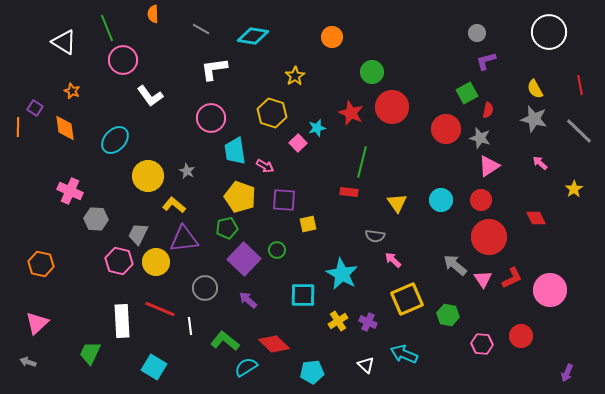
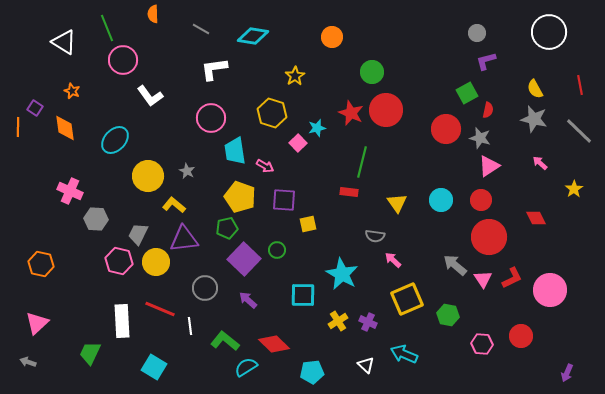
red circle at (392, 107): moved 6 px left, 3 px down
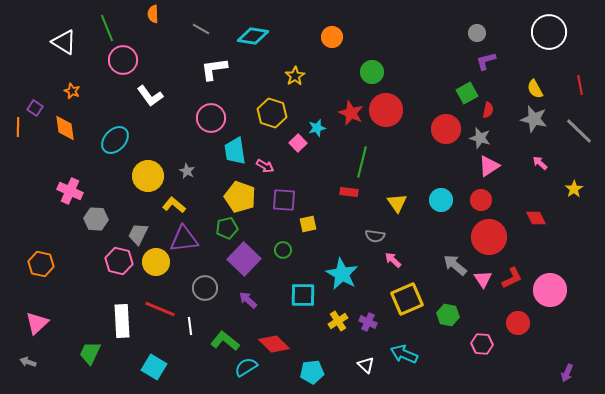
green circle at (277, 250): moved 6 px right
red circle at (521, 336): moved 3 px left, 13 px up
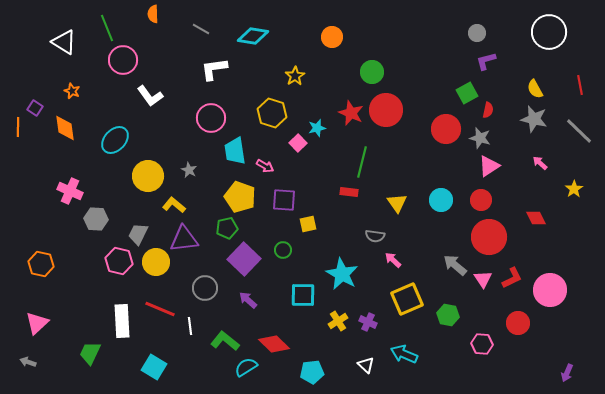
gray star at (187, 171): moved 2 px right, 1 px up
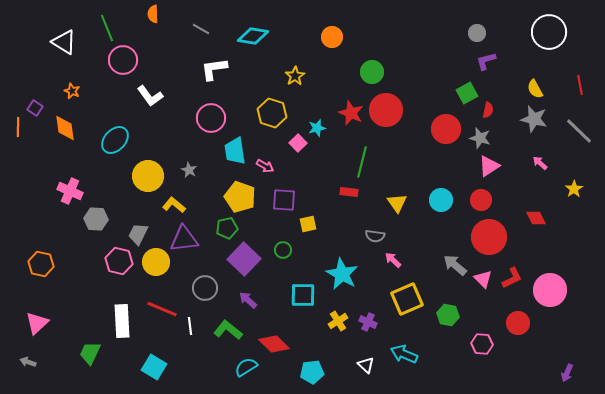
pink triangle at (483, 279): rotated 12 degrees counterclockwise
red line at (160, 309): moved 2 px right
green L-shape at (225, 341): moved 3 px right, 11 px up
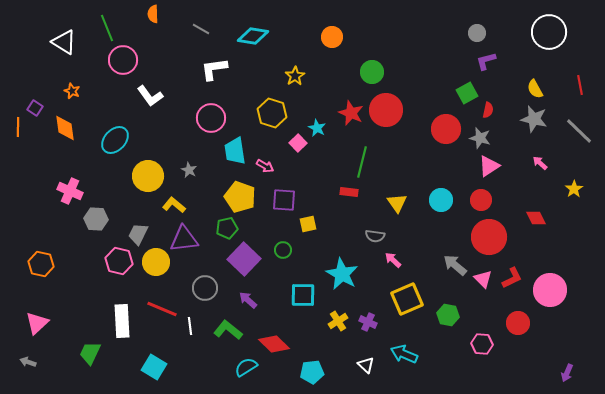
cyan star at (317, 128): rotated 30 degrees counterclockwise
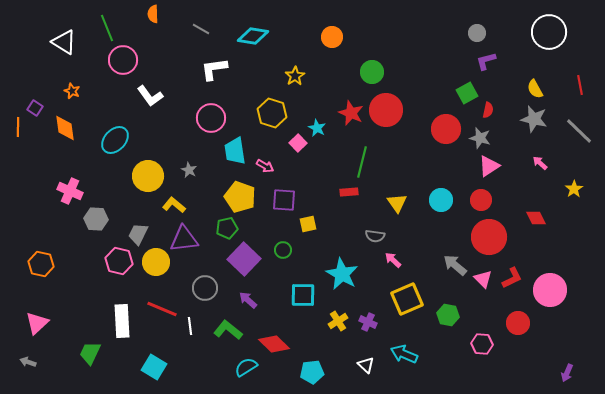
red rectangle at (349, 192): rotated 12 degrees counterclockwise
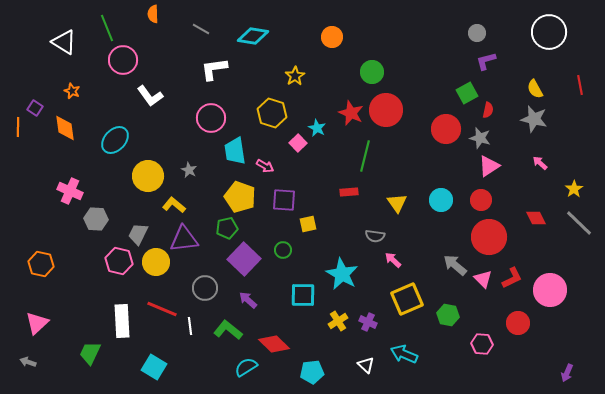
gray line at (579, 131): moved 92 px down
green line at (362, 162): moved 3 px right, 6 px up
